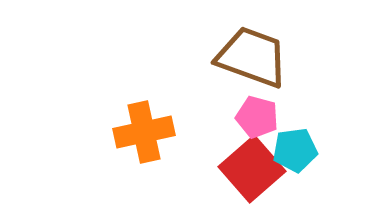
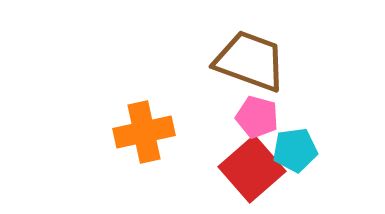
brown trapezoid: moved 2 px left, 4 px down
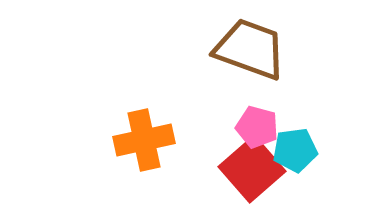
brown trapezoid: moved 12 px up
pink pentagon: moved 10 px down
orange cross: moved 8 px down
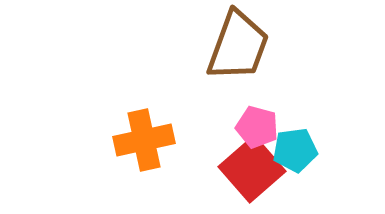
brown trapezoid: moved 12 px left, 3 px up; rotated 90 degrees clockwise
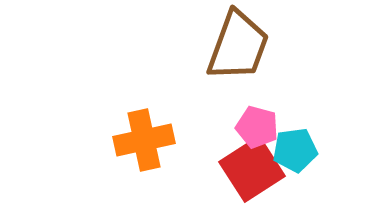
red square: rotated 8 degrees clockwise
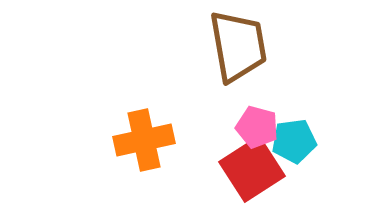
brown trapezoid: rotated 30 degrees counterclockwise
cyan pentagon: moved 1 px left, 9 px up
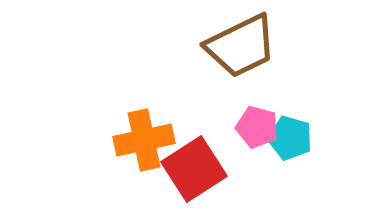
brown trapezoid: moved 3 px right; rotated 74 degrees clockwise
cyan pentagon: moved 4 px left, 3 px up; rotated 24 degrees clockwise
red square: moved 58 px left
